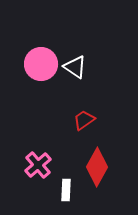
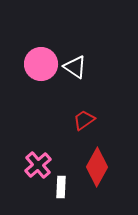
white rectangle: moved 5 px left, 3 px up
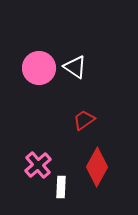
pink circle: moved 2 px left, 4 px down
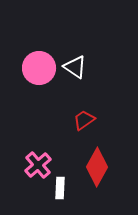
white rectangle: moved 1 px left, 1 px down
